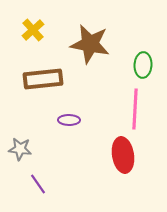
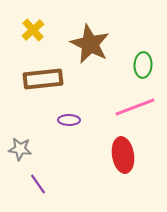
brown star: rotated 15 degrees clockwise
pink line: moved 2 px up; rotated 66 degrees clockwise
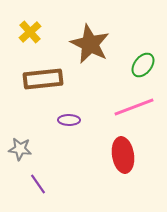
yellow cross: moved 3 px left, 2 px down
green ellipse: rotated 35 degrees clockwise
pink line: moved 1 px left
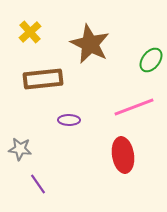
green ellipse: moved 8 px right, 5 px up
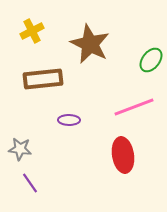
yellow cross: moved 2 px right, 1 px up; rotated 15 degrees clockwise
purple line: moved 8 px left, 1 px up
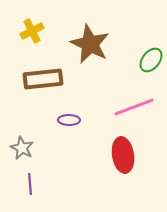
gray star: moved 2 px right, 1 px up; rotated 20 degrees clockwise
purple line: moved 1 px down; rotated 30 degrees clockwise
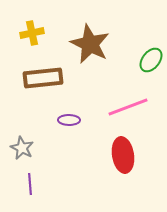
yellow cross: moved 2 px down; rotated 15 degrees clockwise
brown rectangle: moved 1 px up
pink line: moved 6 px left
